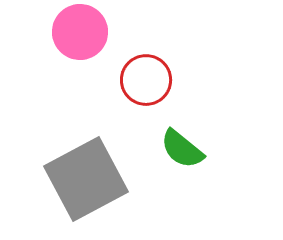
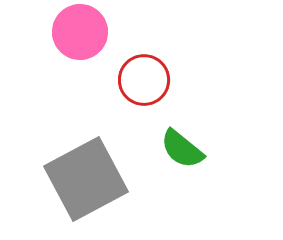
red circle: moved 2 px left
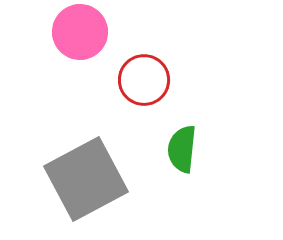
green semicircle: rotated 57 degrees clockwise
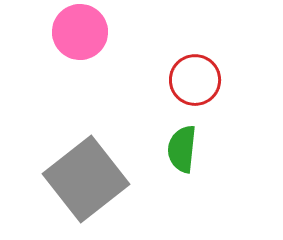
red circle: moved 51 px right
gray square: rotated 10 degrees counterclockwise
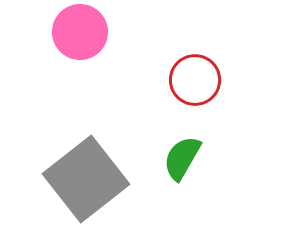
green semicircle: moved 9 px down; rotated 24 degrees clockwise
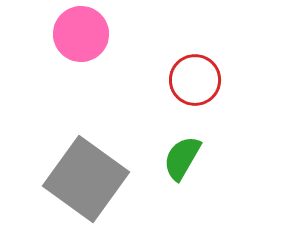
pink circle: moved 1 px right, 2 px down
gray square: rotated 16 degrees counterclockwise
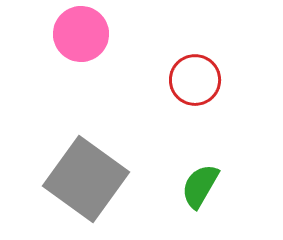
green semicircle: moved 18 px right, 28 px down
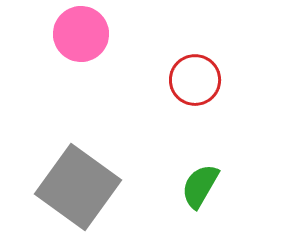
gray square: moved 8 px left, 8 px down
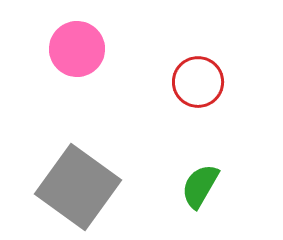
pink circle: moved 4 px left, 15 px down
red circle: moved 3 px right, 2 px down
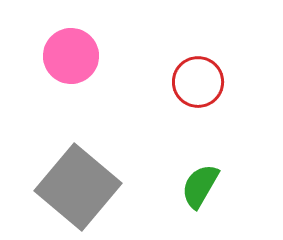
pink circle: moved 6 px left, 7 px down
gray square: rotated 4 degrees clockwise
